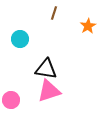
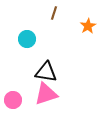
cyan circle: moved 7 px right
black triangle: moved 3 px down
pink triangle: moved 3 px left, 3 px down
pink circle: moved 2 px right
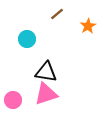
brown line: moved 3 px right, 1 px down; rotated 32 degrees clockwise
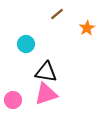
orange star: moved 1 px left, 2 px down
cyan circle: moved 1 px left, 5 px down
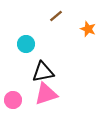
brown line: moved 1 px left, 2 px down
orange star: moved 1 px right, 1 px down; rotated 21 degrees counterclockwise
black triangle: moved 3 px left; rotated 20 degrees counterclockwise
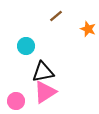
cyan circle: moved 2 px down
pink triangle: moved 1 px left, 2 px up; rotated 15 degrees counterclockwise
pink circle: moved 3 px right, 1 px down
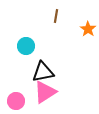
brown line: rotated 40 degrees counterclockwise
orange star: rotated 14 degrees clockwise
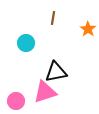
brown line: moved 3 px left, 2 px down
cyan circle: moved 3 px up
black triangle: moved 13 px right
pink triangle: rotated 15 degrees clockwise
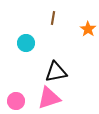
pink triangle: moved 4 px right, 6 px down
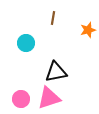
orange star: moved 1 px down; rotated 21 degrees clockwise
pink circle: moved 5 px right, 2 px up
